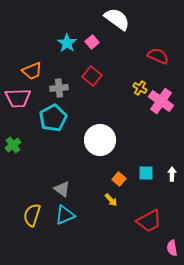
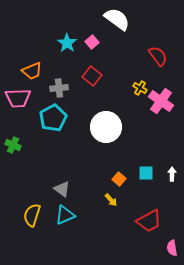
red semicircle: rotated 30 degrees clockwise
white circle: moved 6 px right, 13 px up
green cross: rotated 28 degrees counterclockwise
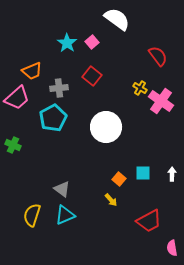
pink trapezoid: moved 1 px left; rotated 40 degrees counterclockwise
cyan square: moved 3 px left
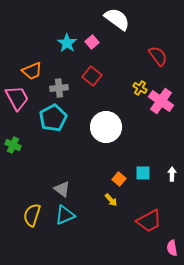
pink trapezoid: rotated 76 degrees counterclockwise
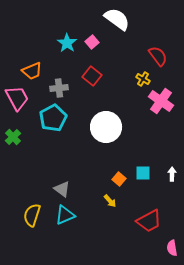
yellow cross: moved 3 px right, 9 px up
green cross: moved 8 px up; rotated 21 degrees clockwise
yellow arrow: moved 1 px left, 1 px down
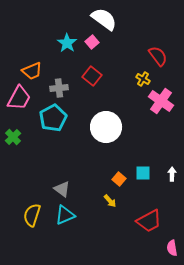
white semicircle: moved 13 px left
pink trapezoid: moved 2 px right; rotated 56 degrees clockwise
